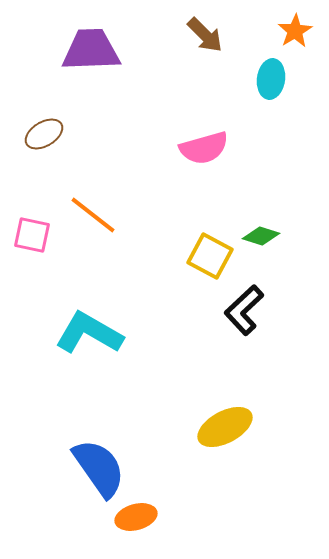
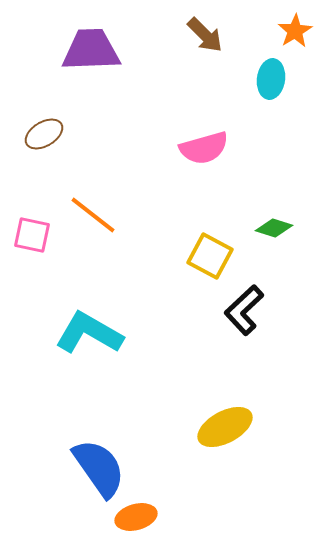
green diamond: moved 13 px right, 8 px up
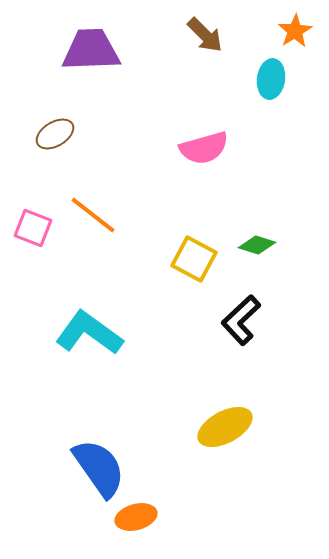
brown ellipse: moved 11 px right
green diamond: moved 17 px left, 17 px down
pink square: moved 1 px right, 7 px up; rotated 9 degrees clockwise
yellow square: moved 16 px left, 3 px down
black L-shape: moved 3 px left, 10 px down
cyan L-shape: rotated 6 degrees clockwise
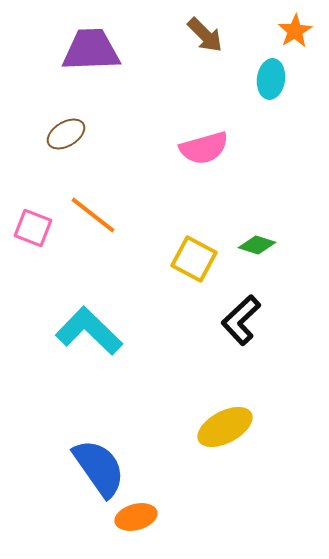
brown ellipse: moved 11 px right
cyan L-shape: moved 2 px up; rotated 8 degrees clockwise
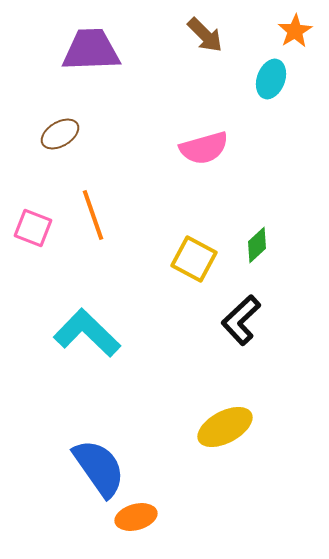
cyan ellipse: rotated 12 degrees clockwise
brown ellipse: moved 6 px left
orange line: rotated 33 degrees clockwise
green diamond: rotated 60 degrees counterclockwise
cyan L-shape: moved 2 px left, 2 px down
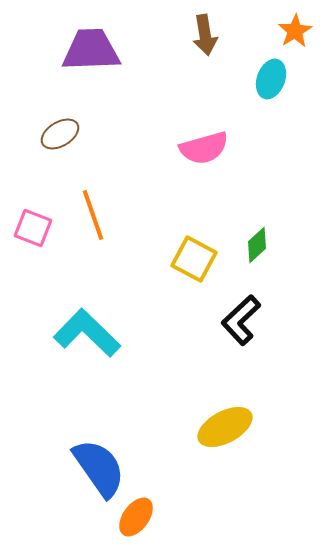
brown arrow: rotated 36 degrees clockwise
orange ellipse: rotated 39 degrees counterclockwise
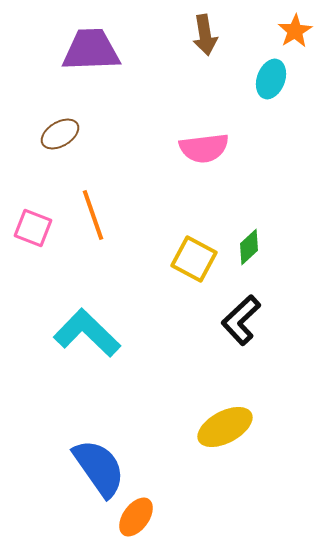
pink semicircle: rotated 9 degrees clockwise
green diamond: moved 8 px left, 2 px down
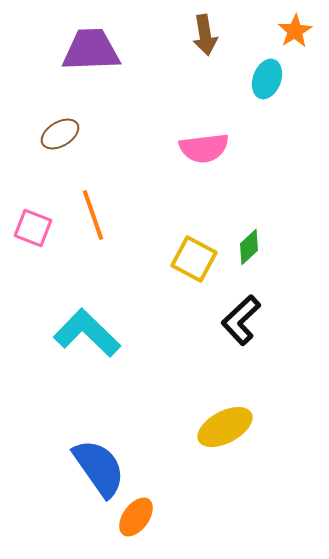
cyan ellipse: moved 4 px left
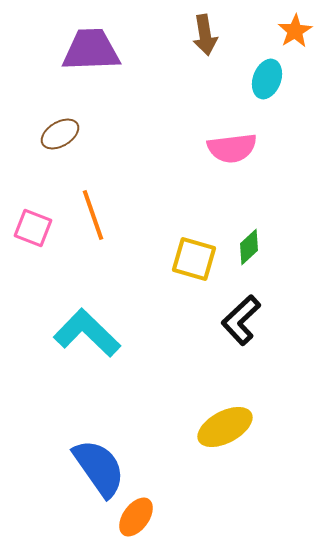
pink semicircle: moved 28 px right
yellow square: rotated 12 degrees counterclockwise
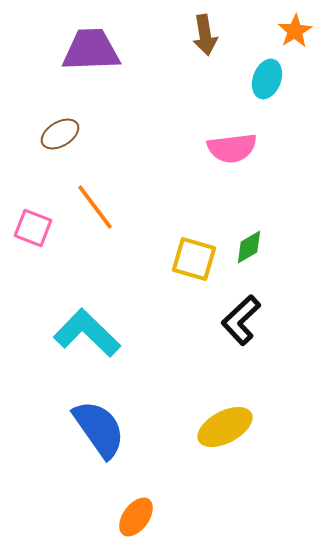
orange line: moved 2 px right, 8 px up; rotated 18 degrees counterclockwise
green diamond: rotated 12 degrees clockwise
blue semicircle: moved 39 px up
